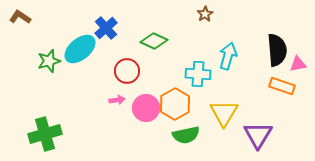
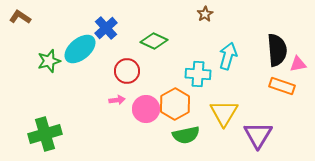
pink circle: moved 1 px down
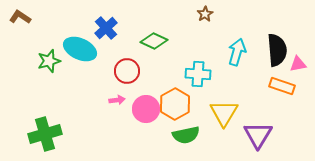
cyan ellipse: rotated 64 degrees clockwise
cyan arrow: moved 9 px right, 4 px up
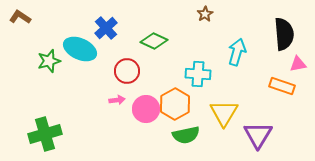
black semicircle: moved 7 px right, 16 px up
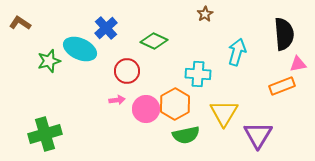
brown L-shape: moved 6 px down
orange rectangle: rotated 40 degrees counterclockwise
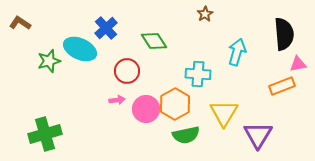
green diamond: rotated 32 degrees clockwise
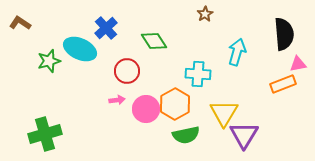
orange rectangle: moved 1 px right, 2 px up
purple triangle: moved 14 px left
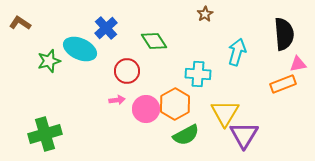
yellow triangle: moved 1 px right
green semicircle: rotated 16 degrees counterclockwise
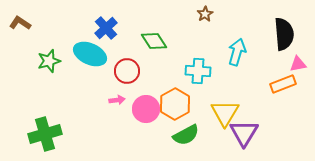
cyan ellipse: moved 10 px right, 5 px down
cyan cross: moved 3 px up
purple triangle: moved 2 px up
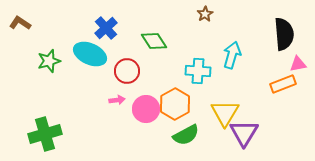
cyan arrow: moved 5 px left, 3 px down
